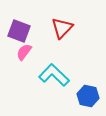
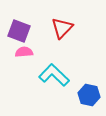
pink semicircle: rotated 48 degrees clockwise
blue hexagon: moved 1 px right, 1 px up
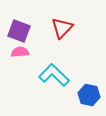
pink semicircle: moved 4 px left
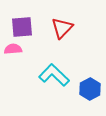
purple square: moved 3 px right, 4 px up; rotated 25 degrees counterclockwise
pink semicircle: moved 7 px left, 3 px up
blue hexagon: moved 1 px right, 6 px up; rotated 20 degrees clockwise
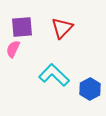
pink semicircle: rotated 60 degrees counterclockwise
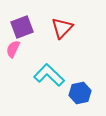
purple square: rotated 15 degrees counterclockwise
cyan L-shape: moved 5 px left
blue hexagon: moved 10 px left, 4 px down; rotated 15 degrees clockwise
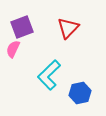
red triangle: moved 6 px right
cyan L-shape: rotated 88 degrees counterclockwise
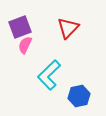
purple square: moved 2 px left
pink semicircle: moved 12 px right, 4 px up
blue hexagon: moved 1 px left, 3 px down
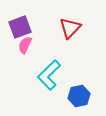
red triangle: moved 2 px right
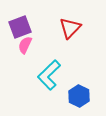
blue hexagon: rotated 20 degrees counterclockwise
